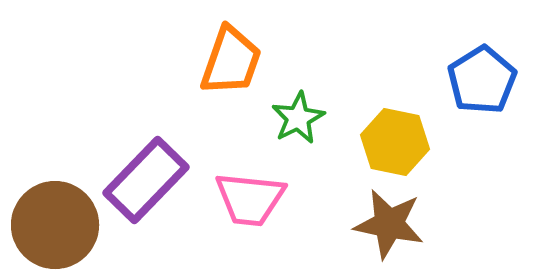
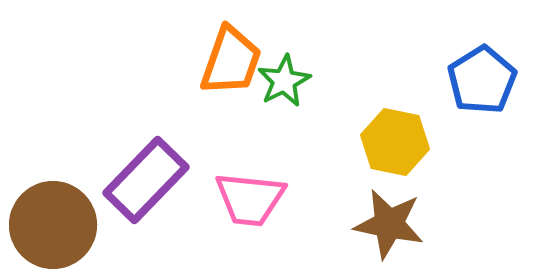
green star: moved 14 px left, 37 px up
brown circle: moved 2 px left
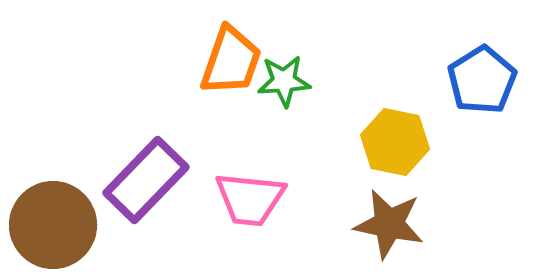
green star: rotated 24 degrees clockwise
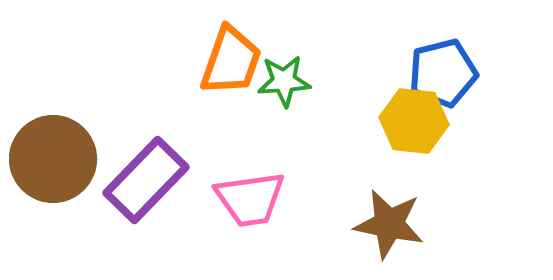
blue pentagon: moved 39 px left, 7 px up; rotated 18 degrees clockwise
yellow hexagon: moved 19 px right, 21 px up; rotated 6 degrees counterclockwise
pink trapezoid: rotated 14 degrees counterclockwise
brown circle: moved 66 px up
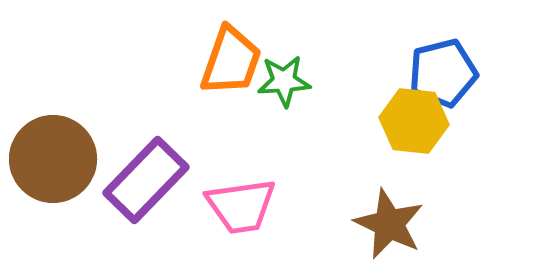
pink trapezoid: moved 9 px left, 7 px down
brown star: rotated 14 degrees clockwise
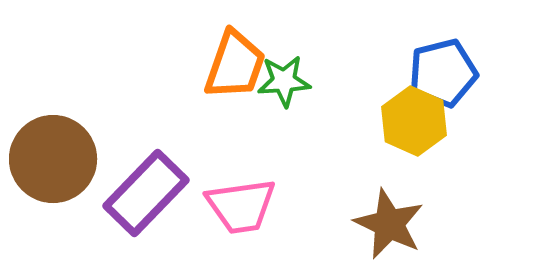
orange trapezoid: moved 4 px right, 4 px down
yellow hexagon: rotated 18 degrees clockwise
purple rectangle: moved 13 px down
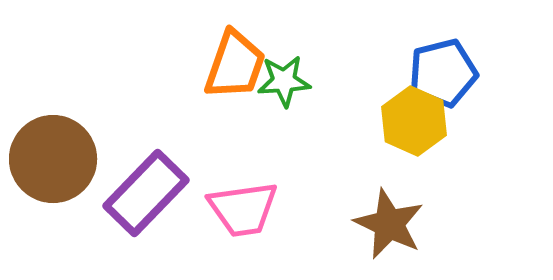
pink trapezoid: moved 2 px right, 3 px down
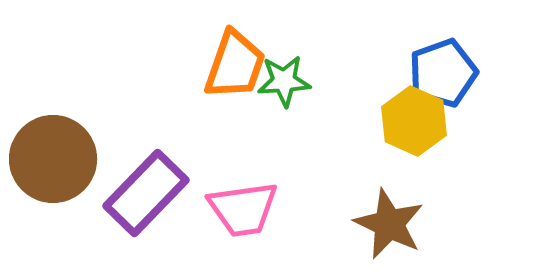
blue pentagon: rotated 6 degrees counterclockwise
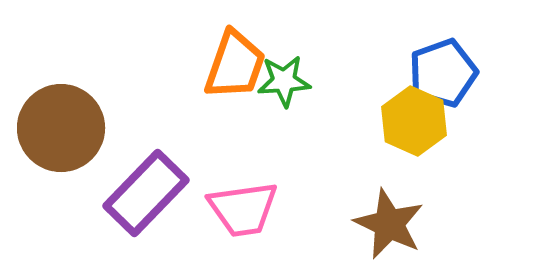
brown circle: moved 8 px right, 31 px up
